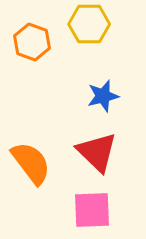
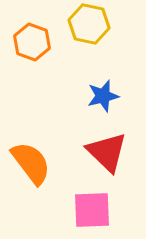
yellow hexagon: rotated 12 degrees clockwise
red triangle: moved 10 px right
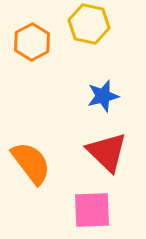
orange hexagon: rotated 12 degrees clockwise
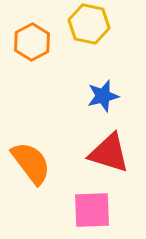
red triangle: moved 2 px right, 1 px down; rotated 27 degrees counterclockwise
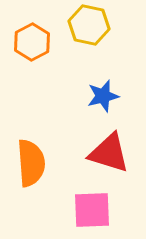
yellow hexagon: moved 1 px down
orange semicircle: rotated 33 degrees clockwise
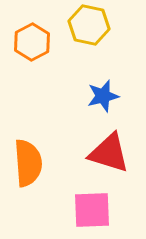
orange semicircle: moved 3 px left
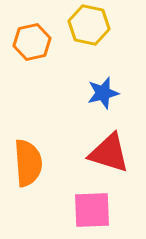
orange hexagon: rotated 15 degrees clockwise
blue star: moved 3 px up
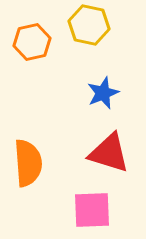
blue star: rotated 8 degrees counterclockwise
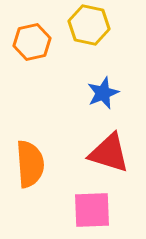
orange semicircle: moved 2 px right, 1 px down
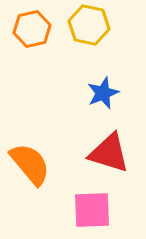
orange hexagon: moved 13 px up
orange semicircle: rotated 36 degrees counterclockwise
